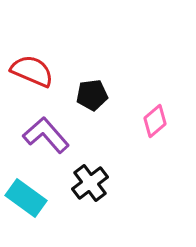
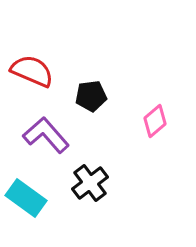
black pentagon: moved 1 px left, 1 px down
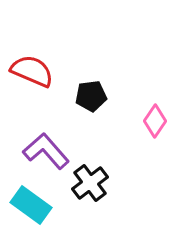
pink diamond: rotated 16 degrees counterclockwise
purple L-shape: moved 16 px down
cyan rectangle: moved 5 px right, 7 px down
